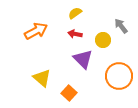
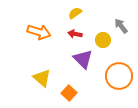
orange arrow: moved 3 px right, 1 px down; rotated 45 degrees clockwise
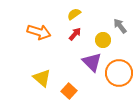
yellow semicircle: moved 1 px left, 1 px down
gray arrow: moved 1 px left
red arrow: rotated 120 degrees clockwise
purple triangle: moved 9 px right, 3 px down
orange circle: moved 3 px up
orange square: moved 2 px up
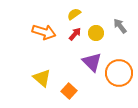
orange arrow: moved 5 px right
yellow circle: moved 7 px left, 7 px up
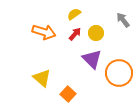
gray arrow: moved 3 px right, 6 px up
purple triangle: moved 3 px up
orange square: moved 1 px left, 3 px down
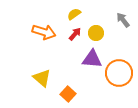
purple triangle: rotated 40 degrees counterclockwise
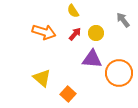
yellow semicircle: moved 1 px left, 3 px up; rotated 88 degrees counterclockwise
